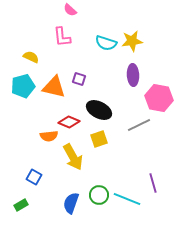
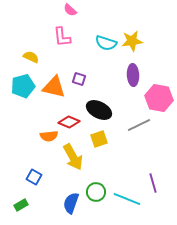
green circle: moved 3 px left, 3 px up
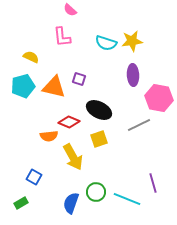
green rectangle: moved 2 px up
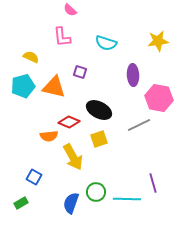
yellow star: moved 26 px right
purple square: moved 1 px right, 7 px up
cyan line: rotated 20 degrees counterclockwise
